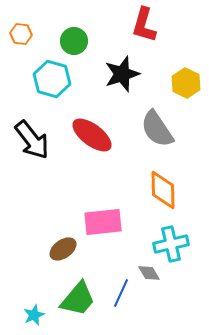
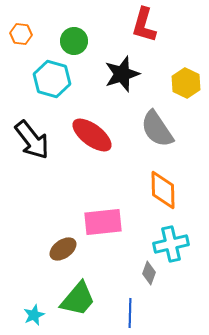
gray diamond: rotated 50 degrees clockwise
blue line: moved 9 px right, 20 px down; rotated 24 degrees counterclockwise
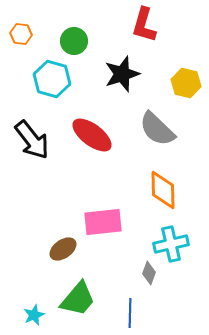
yellow hexagon: rotated 12 degrees counterclockwise
gray semicircle: rotated 12 degrees counterclockwise
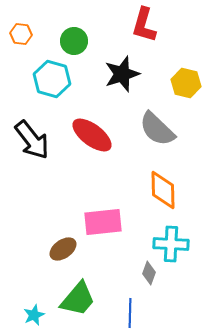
cyan cross: rotated 16 degrees clockwise
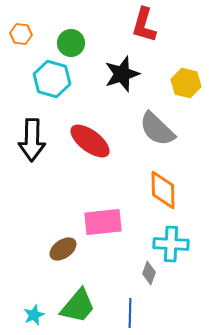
green circle: moved 3 px left, 2 px down
red ellipse: moved 2 px left, 6 px down
black arrow: rotated 39 degrees clockwise
green trapezoid: moved 7 px down
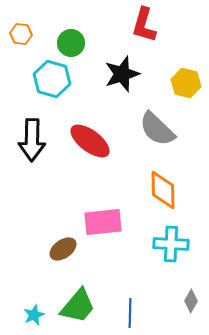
gray diamond: moved 42 px right, 28 px down; rotated 10 degrees clockwise
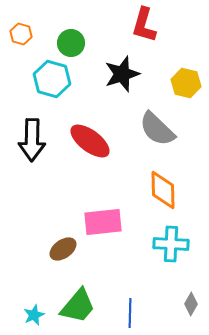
orange hexagon: rotated 10 degrees clockwise
gray diamond: moved 3 px down
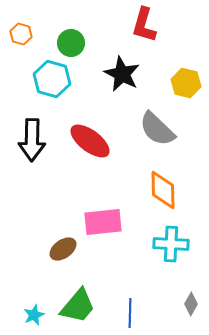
black star: rotated 27 degrees counterclockwise
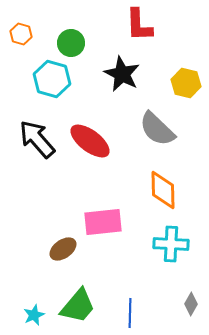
red L-shape: moved 5 px left; rotated 18 degrees counterclockwise
black arrow: moved 5 px right, 1 px up; rotated 138 degrees clockwise
